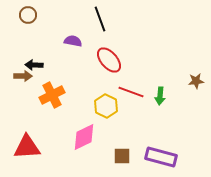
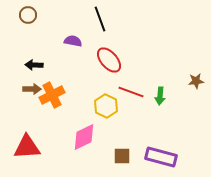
brown arrow: moved 9 px right, 13 px down
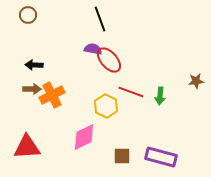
purple semicircle: moved 20 px right, 8 px down
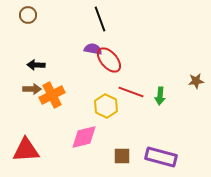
black arrow: moved 2 px right
pink diamond: rotated 12 degrees clockwise
red triangle: moved 1 px left, 3 px down
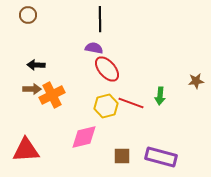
black line: rotated 20 degrees clockwise
purple semicircle: moved 1 px right, 1 px up
red ellipse: moved 2 px left, 9 px down
red line: moved 11 px down
yellow hexagon: rotated 20 degrees clockwise
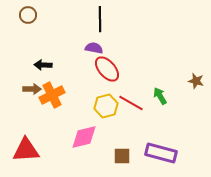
black arrow: moved 7 px right
brown star: rotated 21 degrees clockwise
green arrow: rotated 144 degrees clockwise
red line: rotated 10 degrees clockwise
purple rectangle: moved 4 px up
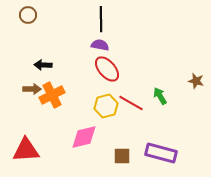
black line: moved 1 px right
purple semicircle: moved 6 px right, 3 px up
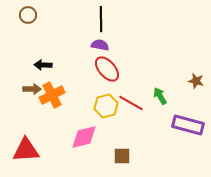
purple rectangle: moved 27 px right, 28 px up
